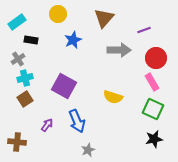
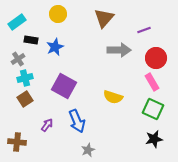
blue star: moved 18 px left, 7 px down
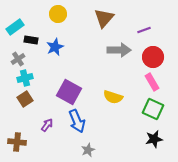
cyan rectangle: moved 2 px left, 5 px down
red circle: moved 3 px left, 1 px up
purple square: moved 5 px right, 6 px down
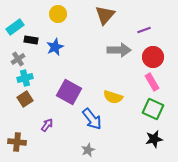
brown triangle: moved 1 px right, 3 px up
blue arrow: moved 15 px right, 2 px up; rotated 15 degrees counterclockwise
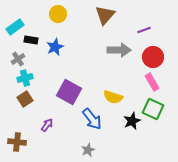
black star: moved 22 px left, 18 px up; rotated 12 degrees counterclockwise
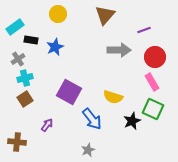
red circle: moved 2 px right
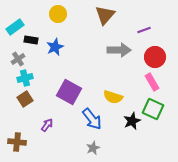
gray star: moved 5 px right, 2 px up
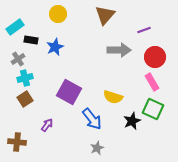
gray star: moved 4 px right
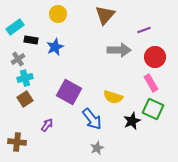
pink rectangle: moved 1 px left, 1 px down
